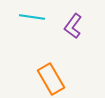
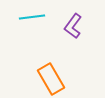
cyan line: rotated 15 degrees counterclockwise
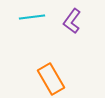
purple L-shape: moved 1 px left, 5 px up
